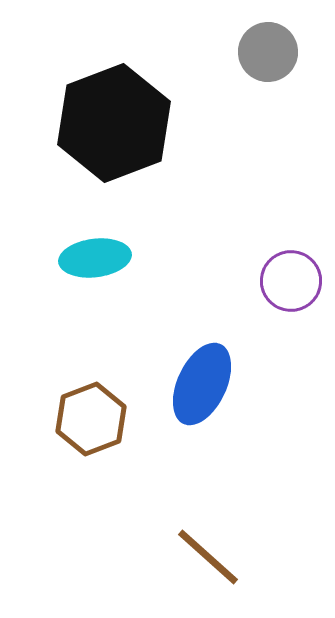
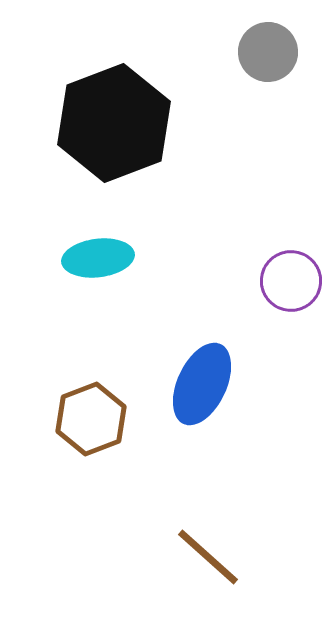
cyan ellipse: moved 3 px right
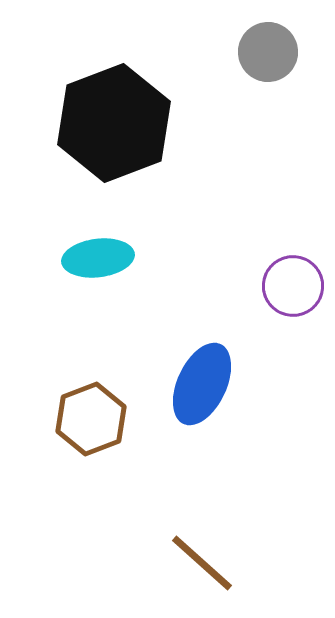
purple circle: moved 2 px right, 5 px down
brown line: moved 6 px left, 6 px down
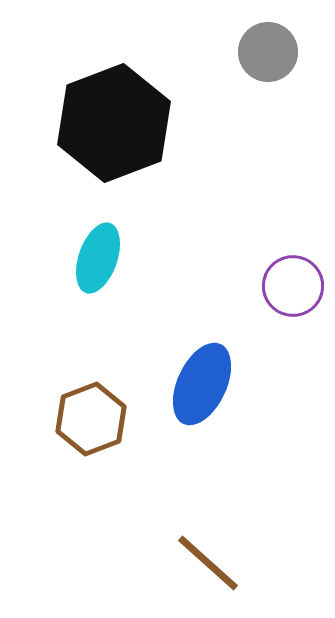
cyan ellipse: rotated 64 degrees counterclockwise
brown line: moved 6 px right
